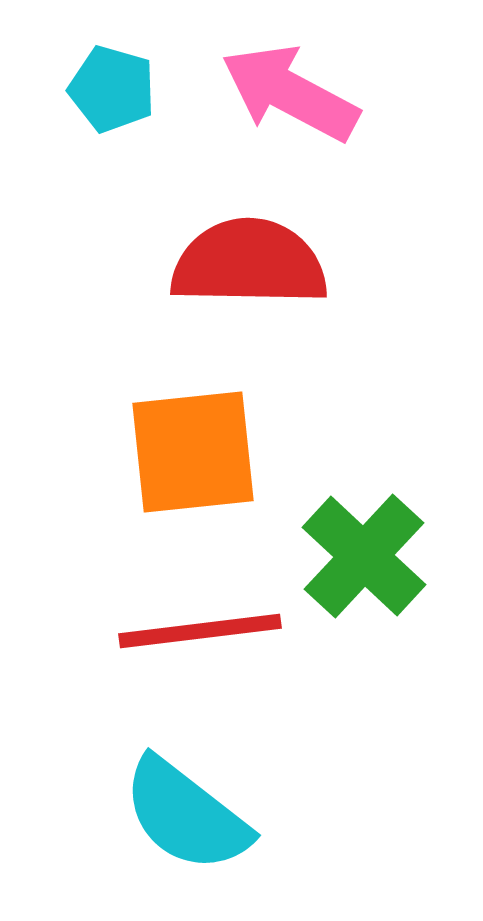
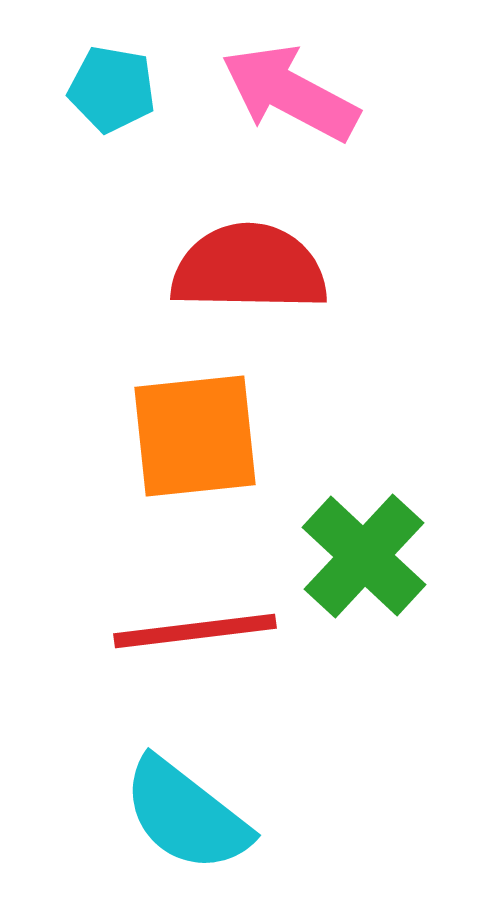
cyan pentagon: rotated 6 degrees counterclockwise
red semicircle: moved 5 px down
orange square: moved 2 px right, 16 px up
red line: moved 5 px left
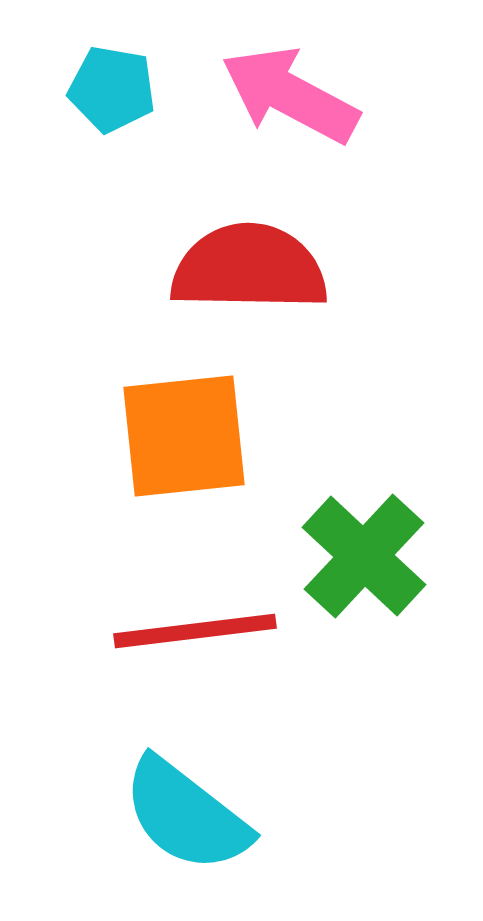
pink arrow: moved 2 px down
orange square: moved 11 px left
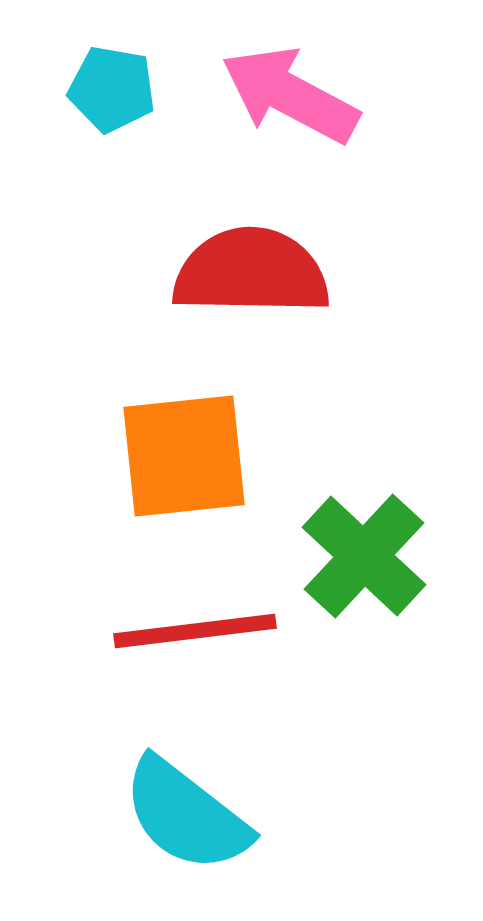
red semicircle: moved 2 px right, 4 px down
orange square: moved 20 px down
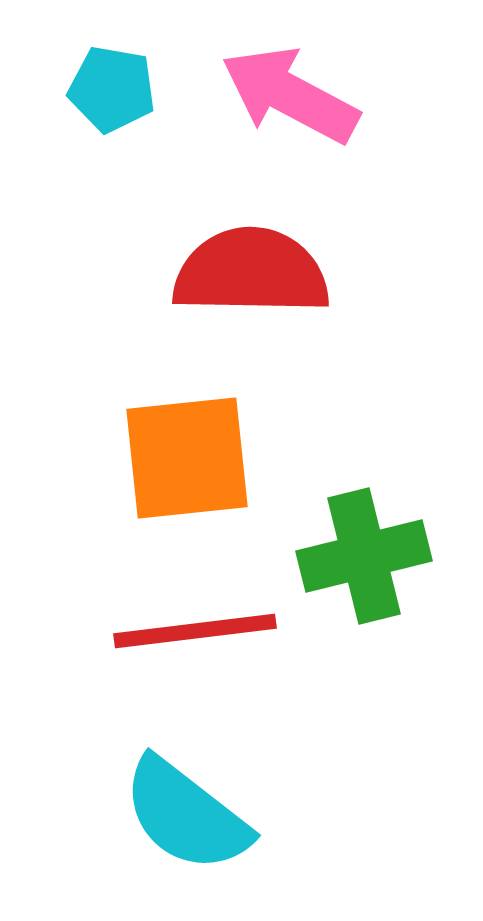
orange square: moved 3 px right, 2 px down
green cross: rotated 33 degrees clockwise
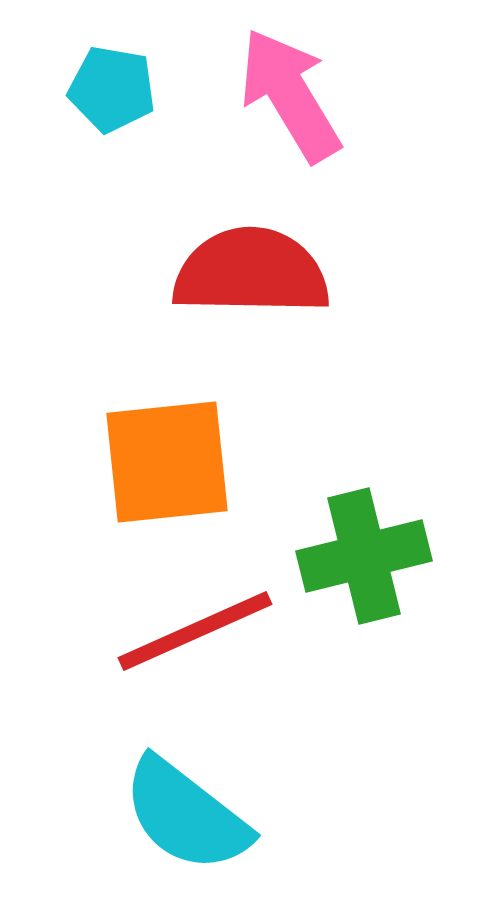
pink arrow: rotated 31 degrees clockwise
orange square: moved 20 px left, 4 px down
red line: rotated 17 degrees counterclockwise
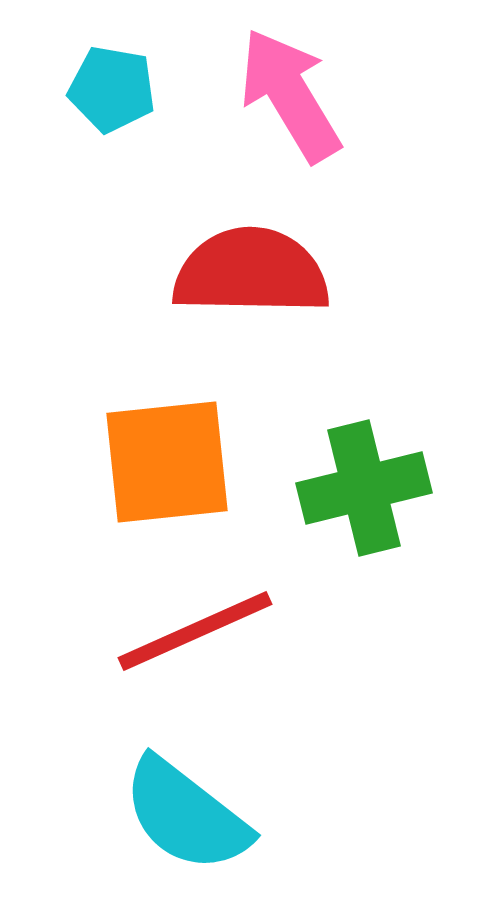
green cross: moved 68 px up
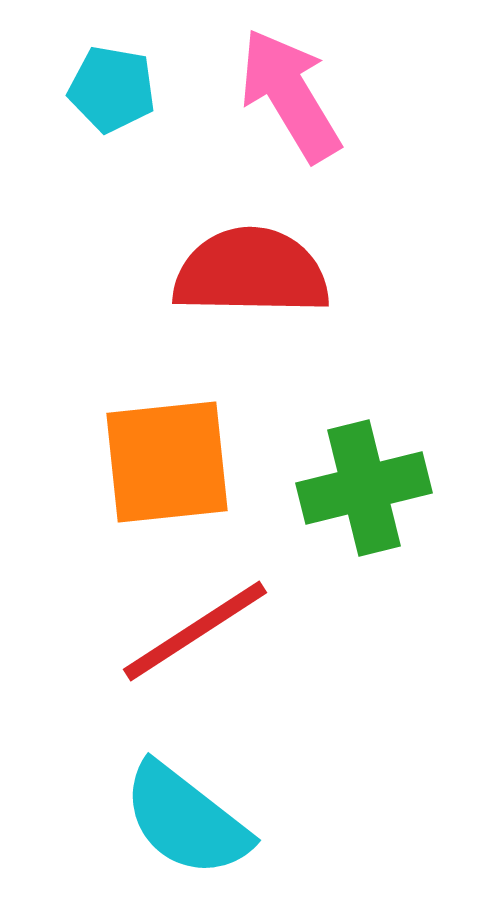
red line: rotated 9 degrees counterclockwise
cyan semicircle: moved 5 px down
